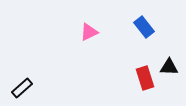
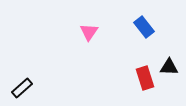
pink triangle: rotated 30 degrees counterclockwise
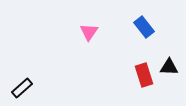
red rectangle: moved 1 px left, 3 px up
